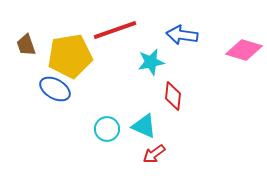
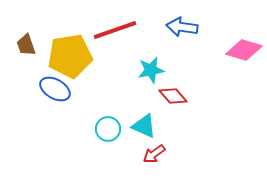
blue arrow: moved 8 px up
cyan star: moved 8 px down
red diamond: rotated 48 degrees counterclockwise
cyan circle: moved 1 px right
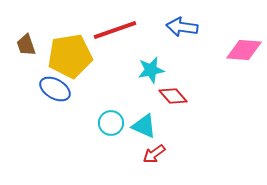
pink diamond: rotated 12 degrees counterclockwise
cyan circle: moved 3 px right, 6 px up
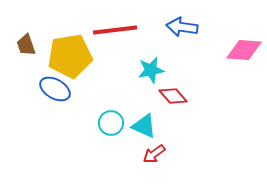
red line: rotated 12 degrees clockwise
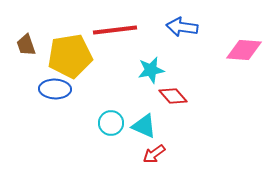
blue ellipse: rotated 28 degrees counterclockwise
